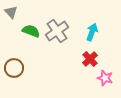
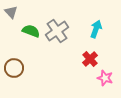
cyan arrow: moved 4 px right, 3 px up
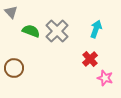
gray cross: rotated 10 degrees counterclockwise
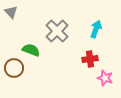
green semicircle: moved 19 px down
red cross: rotated 35 degrees clockwise
